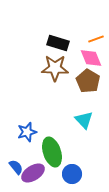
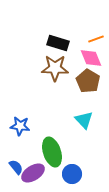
blue star: moved 7 px left, 6 px up; rotated 24 degrees clockwise
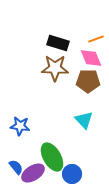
brown pentagon: rotated 30 degrees counterclockwise
green ellipse: moved 5 px down; rotated 12 degrees counterclockwise
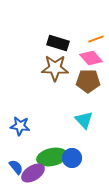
pink diamond: rotated 20 degrees counterclockwise
green ellipse: rotated 72 degrees counterclockwise
blue circle: moved 16 px up
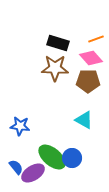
cyan triangle: rotated 18 degrees counterclockwise
green ellipse: rotated 52 degrees clockwise
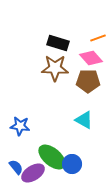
orange line: moved 2 px right, 1 px up
blue circle: moved 6 px down
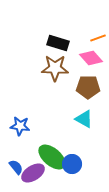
brown pentagon: moved 6 px down
cyan triangle: moved 1 px up
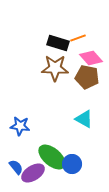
orange line: moved 20 px left
brown pentagon: moved 1 px left, 10 px up; rotated 10 degrees clockwise
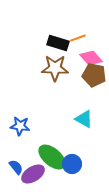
brown pentagon: moved 7 px right, 2 px up
purple ellipse: moved 1 px down
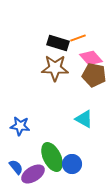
green ellipse: rotated 24 degrees clockwise
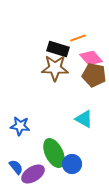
black rectangle: moved 6 px down
green ellipse: moved 2 px right, 4 px up
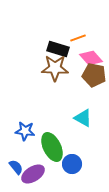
cyan triangle: moved 1 px left, 1 px up
blue star: moved 5 px right, 5 px down
green ellipse: moved 2 px left, 6 px up
